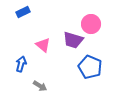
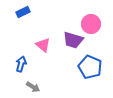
gray arrow: moved 7 px left, 1 px down
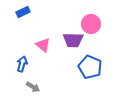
purple trapezoid: rotated 15 degrees counterclockwise
blue arrow: moved 1 px right
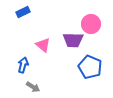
blue arrow: moved 1 px right, 1 px down
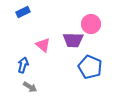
gray arrow: moved 3 px left
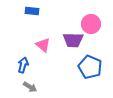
blue rectangle: moved 9 px right, 1 px up; rotated 32 degrees clockwise
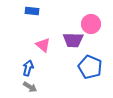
blue arrow: moved 5 px right, 3 px down
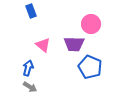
blue rectangle: moved 1 px left; rotated 64 degrees clockwise
purple trapezoid: moved 1 px right, 4 px down
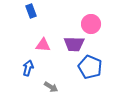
pink triangle: rotated 35 degrees counterclockwise
gray arrow: moved 21 px right
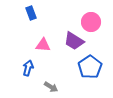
blue rectangle: moved 2 px down
pink circle: moved 2 px up
purple trapezoid: moved 3 px up; rotated 30 degrees clockwise
blue pentagon: rotated 15 degrees clockwise
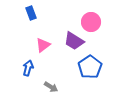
pink triangle: rotated 42 degrees counterclockwise
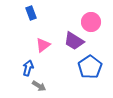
gray arrow: moved 12 px left, 1 px up
